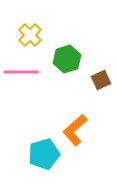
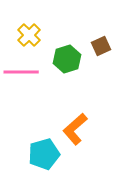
yellow cross: moved 1 px left
brown square: moved 34 px up
orange L-shape: moved 1 px up
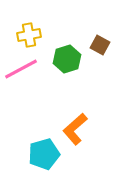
yellow cross: rotated 35 degrees clockwise
brown square: moved 1 px left, 1 px up; rotated 36 degrees counterclockwise
pink line: moved 3 px up; rotated 28 degrees counterclockwise
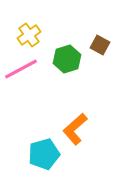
yellow cross: rotated 25 degrees counterclockwise
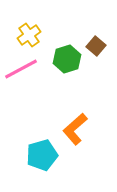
brown square: moved 4 px left, 1 px down; rotated 12 degrees clockwise
cyan pentagon: moved 2 px left, 1 px down
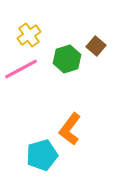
orange L-shape: moved 5 px left; rotated 12 degrees counterclockwise
